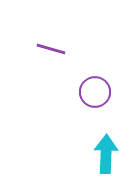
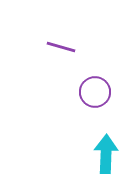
purple line: moved 10 px right, 2 px up
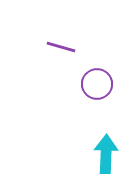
purple circle: moved 2 px right, 8 px up
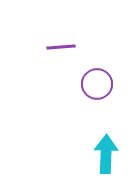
purple line: rotated 20 degrees counterclockwise
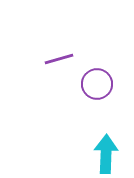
purple line: moved 2 px left, 12 px down; rotated 12 degrees counterclockwise
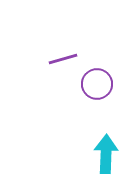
purple line: moved 4 px right
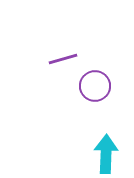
purple circle: moved 2 px left, 2 px down
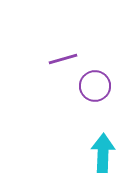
cyan arrow: moved 3 px left, 1 px up
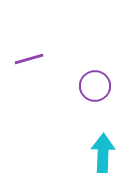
purple line: moved 34 px left
